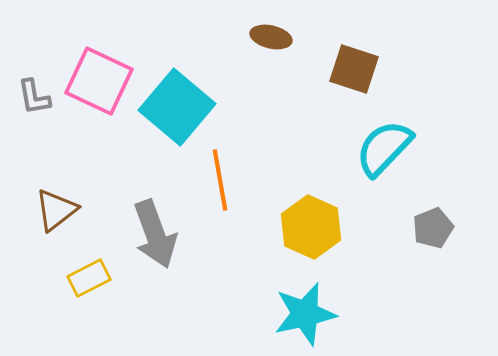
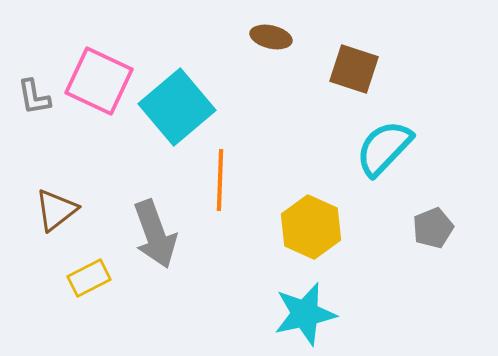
cyan square: rotated 10 degrees clockwise
orange line: rotated 12 degrees clockwise
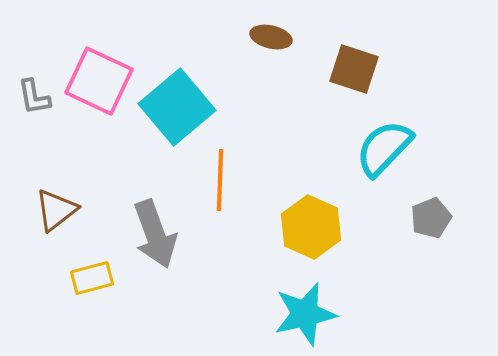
gray pentagon: moved 2 px left, 10 px up
yellow rectangle: moved 3 px right; rotated 12 degrees clockwise
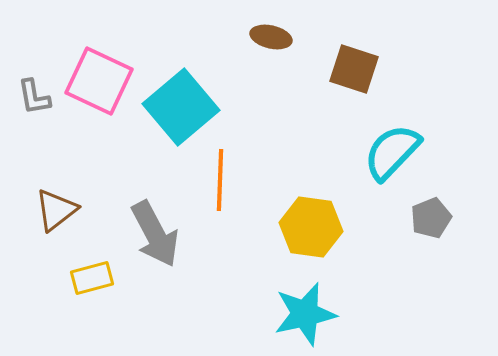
cyan square: moved 4 px right
cyan semicircle: moved 8 px right, 4 px down
yellow hexagon: rotated 16 degrees counterclockwise
gray arrow: rotated 8 degrees counterclockwise
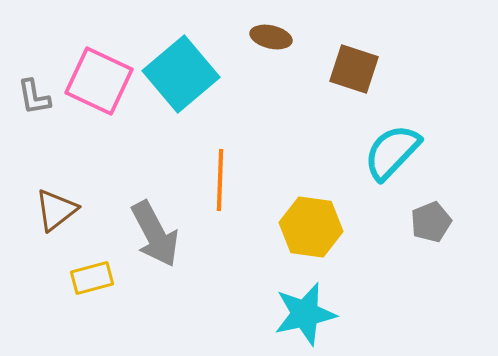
cyan square: moved 33 px up
gray pentagon: moved 4 px down
